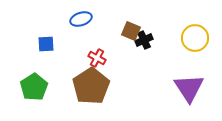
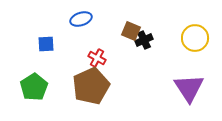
brown pentagon: rotated 9 degrees clockwise
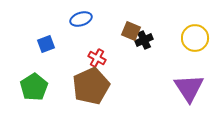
blue square: rotated 18 degrees counterclockwise
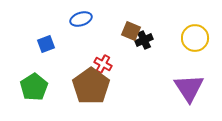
red cross: moved 6 px right, 6 px down
brown pentagon: rotated 12 degrees counterclockwise
